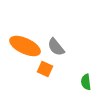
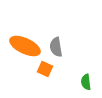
gray semicircle: rotated 30 degrees clockwise
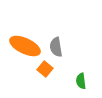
orange square: rotated 14 degrees clockwise
green semicircle: moved 5 px left, 1 px up
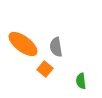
orange ellipse: moved 2 px left, 2 px up; rotated 12 degrees clockwise
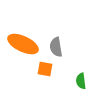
orange ellipse: rotated 12 degrees counterclockwise
orange square: rotated 28 degrees counterclockwise
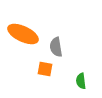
orange ellipse: moved 10 px up
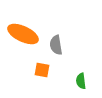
gray semicircle: moved 2 px up
orange square: moved 3 px left, 1 px down
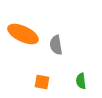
orange square: moved 12 px down
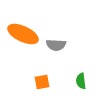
gray semicircle: rotated 78 degrees counterclockwise
orange square: rotated 21 degrees counterclockwise
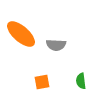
orange ellipse: moved 2 px left; rotated 16 degrees clockwise
